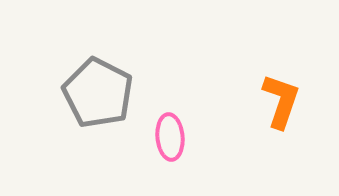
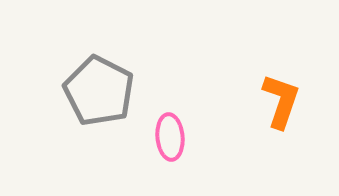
gray pentagon: moved 1 px right, 2 px up
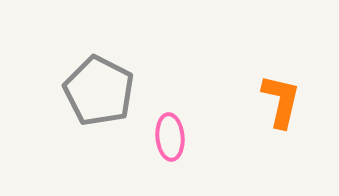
orange L-shape: rotated 6 degrees counterclockwise
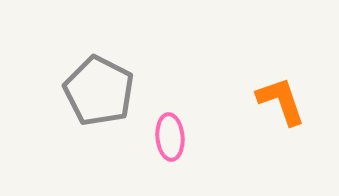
orange L-shape: rotated 32 degrees counterclockwise
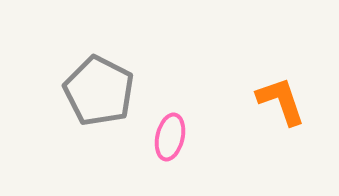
pink ellipse: rotated 18 degrees clockwise
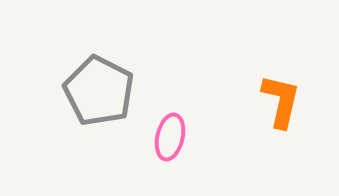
orange L-shape: rotated 32 degrees clockwise
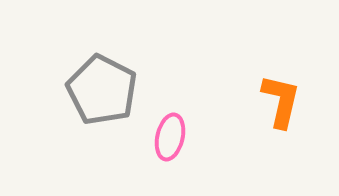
gray pentagon: moved 3 px right, 1 px up
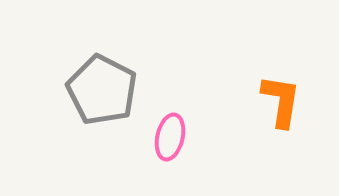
orange L-shape: rotated 4 degrees counterclockwise
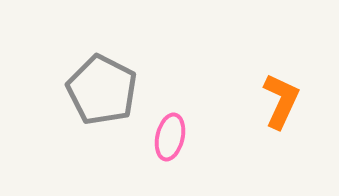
orange L-shape: rotated 16 degrees clockwise
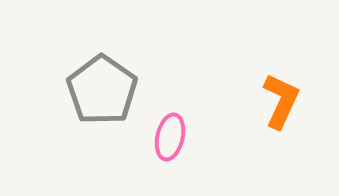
gray pentagon: rotated 8 degrees clockwise
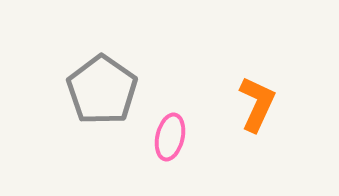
orange L-shape: moved 24 px left, 3 px down
